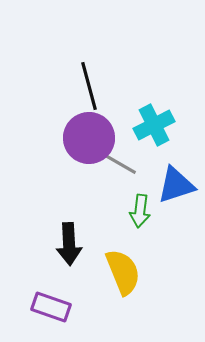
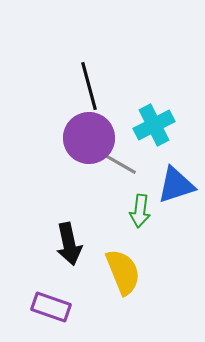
black arrow: rotated 9 degrees counterclockwise
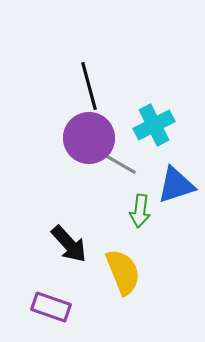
black arrow: rotated 30 degrees counterclockwise
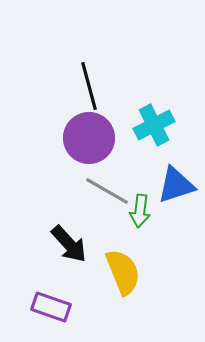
gray line: moved 8 px left, 30 px down
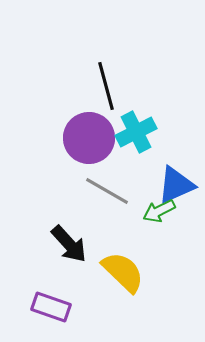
black line: moved 17 px right
cyan cross: moved 18 px left, 7 px down
blue triangle: rotated 6 degrees counterclockwise
green arrow: moved 19 px right; rotated 56 degrees clockwise
yellow semicircle: rotated 24 degrees counterclockwise
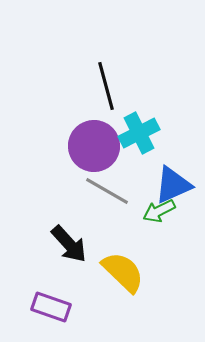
cyan cross: moved 3 px right, 1 px down
purple circle: moved 5 px right, 8 px down
blue triangle: moved 3 px left
